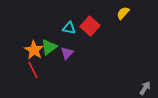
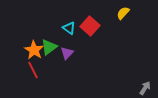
cyan triangle: rotated 24 degrees clockwise
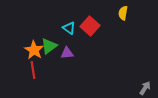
yellow semicircle: rotated 32 degrees counterclockwise
green triangle: moved 1 px up
purple triangle: rotated 40 degrees clockwise
red line: rotated 18 degrees clockwise
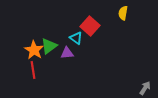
cyan triangle: moved 7 px right, 10 px down
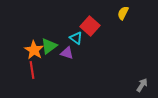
yellow semicircle: rotated 16 degrees clockwise
purple triangle: rotated 24 degrees clockwise
red line: moved 1 px left
gray arrow: moved 3 px left, 3 px up
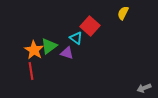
red line: moved 1 px left, 1 px down
gray arrow: moved 2 px right, 3 px down; rotated 144 degrees counterclockwise
